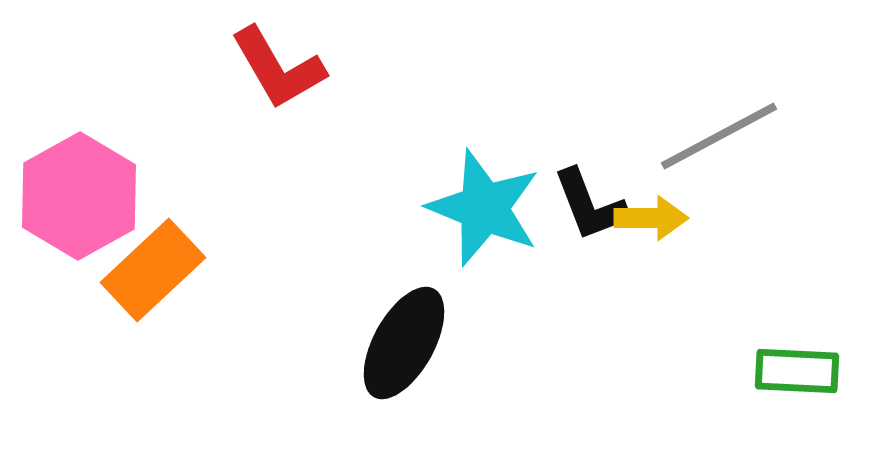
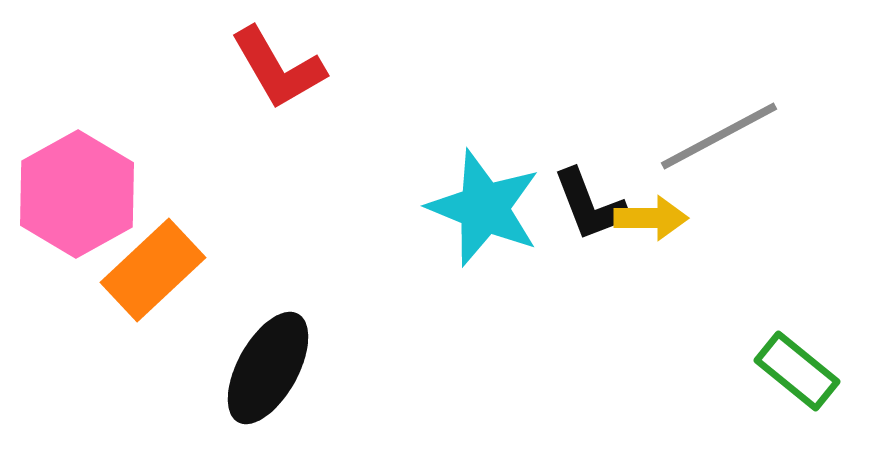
pink hexagon: moved 2 px left, 2 px up
black ellipse: moved 136 px left, 25 px down
green rectangle: rotated 36 degrees clockwise
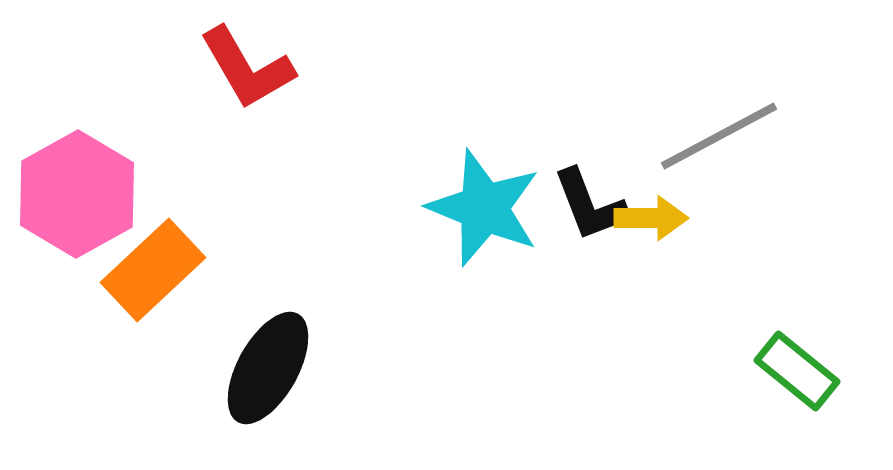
red L-shape: moved 31 px left
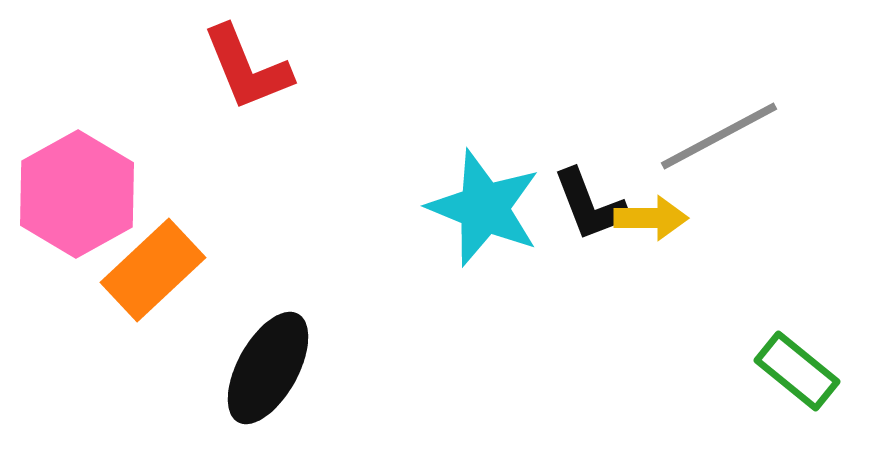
red L-shape: rotated 8 degrees clockwise
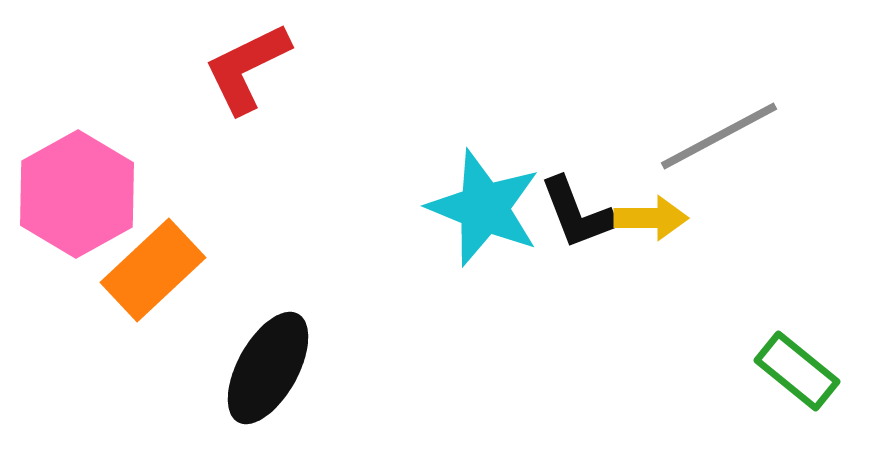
red L-shape: rotated 86 degrees clockwise
black L-shape: moved 13 px left, 8 px down
